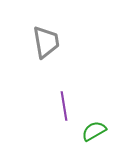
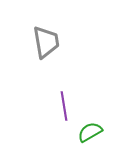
green semicircle: moved 4 px left, 1 px down
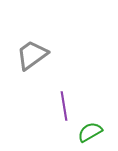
gray trapezoid: moved 14 px left, 13 px down; rotated 116 degrees counterclockwise
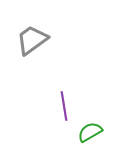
gray trapezoid: moved 15 px up
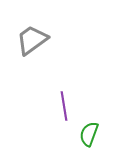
green semicircle: moved 1 px left, 2 px down; rotated 40 degrees counterclockwise
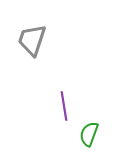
gray trapezoid: rotated 36 degrees counterclockwise
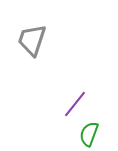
purple line: moved 11 px right, 2 px up; rotated 48 degrees clockwise
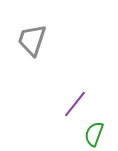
green semicircle: moved 5 px right
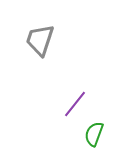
gray trapezoid: moved 8 px right
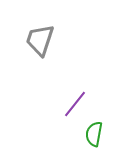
green semicircle: rotated 10 degrees counterclockwise
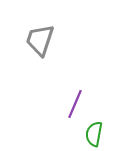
purple line: rotated 16 degrees counterclockwise
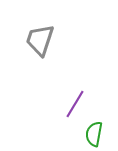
purple line: rotated 8 degrees clockwise
